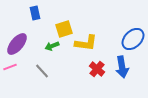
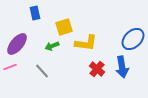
yellow square: moved 2 px up
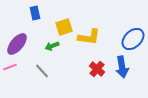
yellow L-shape: moved 3 px right, 6 px up
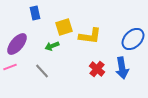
yellow L-shape: moved 1 px right, 1 px up
blue arrow: moved 1 px down
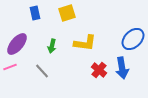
yellow square: moved 3 px right, 14 px up
yellow L-shape: moved 5 px left, 7 px down
green arrow: rotated 56 degrees counterclockwise
red cross: moved 2 px right, 1 px down
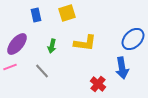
blue rectangle: moved 1 px right, 2 px down
red cross: moved 1 px left, 14 px down
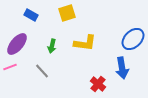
blue rectangle: moved 5 px left; rotated 48 degrees counterclockwise
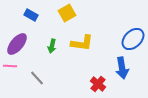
yellow square: rotated 12 degrees counterclockwise
yellow L-shape: moved 3 px left
pink line: moved 1 px up; rotated 24 degrees clockwise
gray line: moved 5 px left, 7 px down
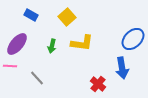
yellow square: moved 4 px down; rotated 12 degrees counterclockwise
